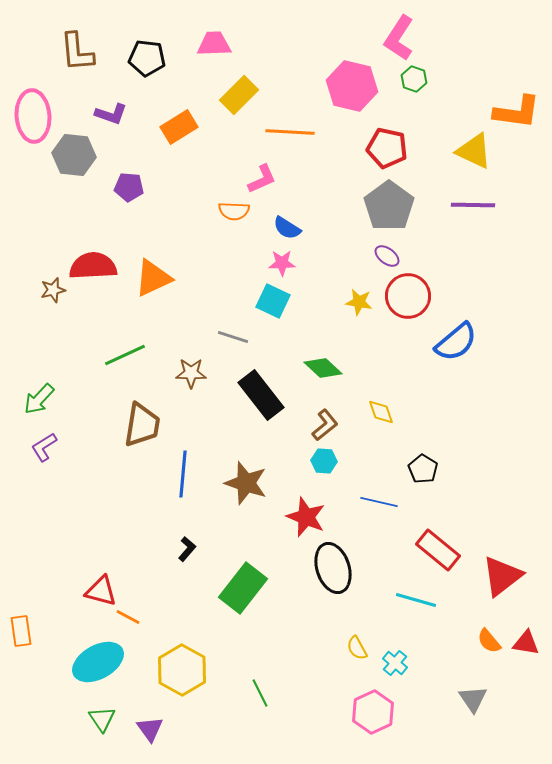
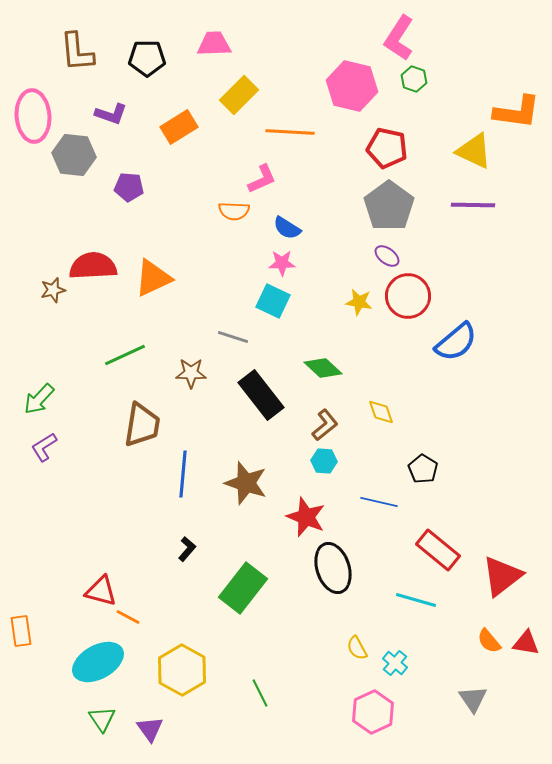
black pentagon at (147, 58): rotated 6 degrees counterclockwise
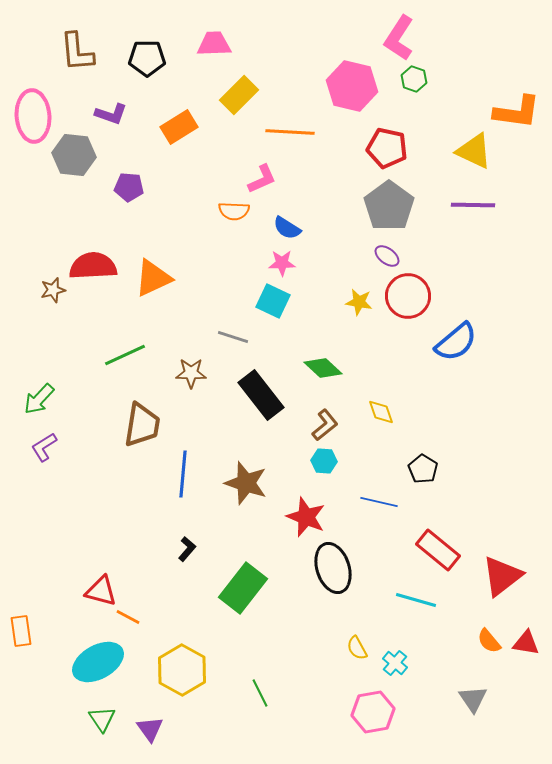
pink hexagon at (373, 712): rotated 15 degrees clockwise
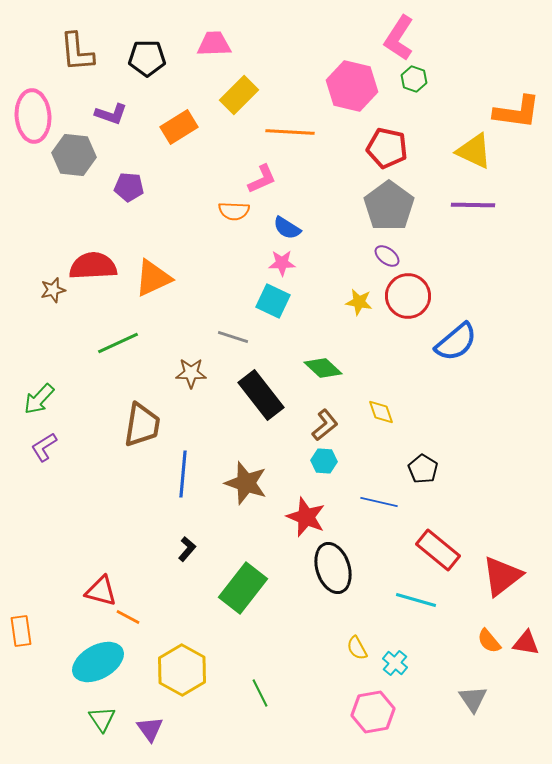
green line at (125, 355): moved 7 px left, 12 px up
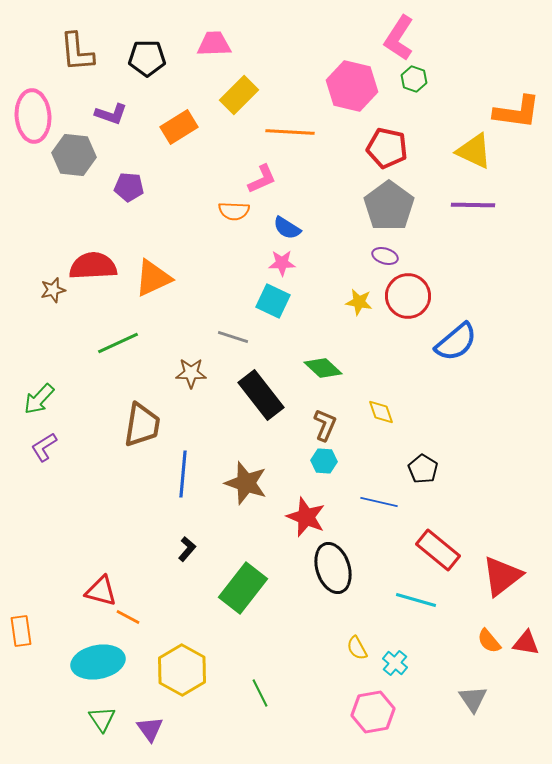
purple ellipse at (387, 256): moved 2 px left; rotated 20 degrees counterclockwise
brown L-shape at (325, 425): rotated 28 degrees counterclockwise
cyan ellipse at (98, 662): rotated 18 degrees clockwise
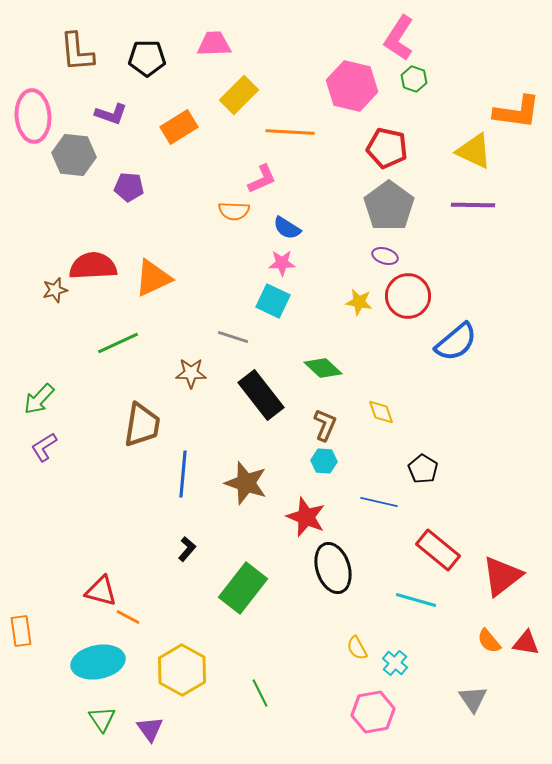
brown star at (53, 290): moved 2 px right
